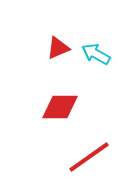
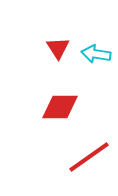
red triangle: rotated 40 degrees counterclockwise
cyan arrow: rotated 20 degrees counterclockwise
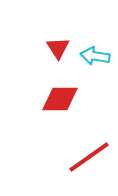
cyan arrow: moved 1 px left, 2 px down
red diamond: moved 8 px up
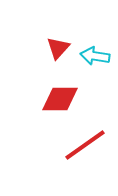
red triangle: rotated 15 degrees clockwise
red line: moved 4 px left, 12 px up
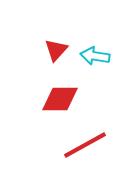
red triangle: moved 2 px left, 2 px down
red line: rotated 6 degrees clockwise
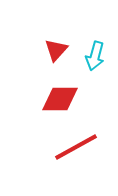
cyan arrow: rotated 84 degrees counterclockwise
red line: moved 9 px left, 2 px down
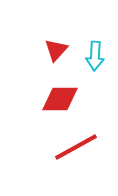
cyan arrow: rotated 12 degrees counterclockwise
